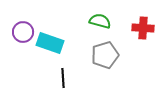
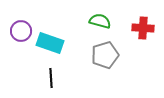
purple circle: moved 2 px left, 1 px up
black line: moved 12 px left
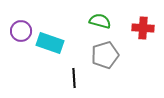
black line: moved 23 px right
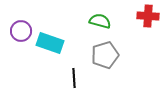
red cross: moved 5 px right, 12 px up
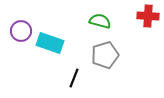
black line: rotated 24 degrees clockwise
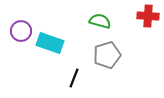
gray pentagon: moved 2 px right
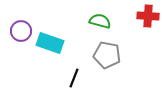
gray pentagon: rotated 28 degrees clockwise
